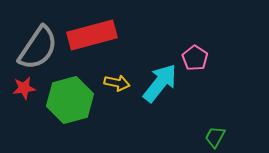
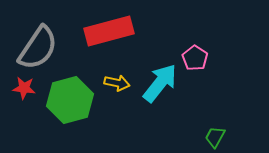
red rectangle: moved 17 px right, 4 px up
red star: rotated 15 degrees clockwise
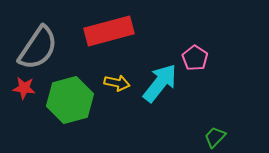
green trapezoid: rotated 15 degrees clockwise
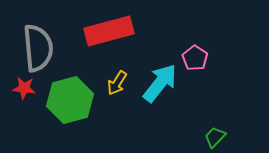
gray semicircle: rotated 39 degrees counterclockwise
yellow arrow: rotated 110 degrees clockwise
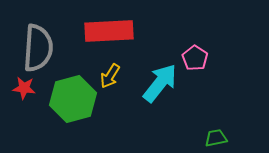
red rectangle: rotated 12 degrees clockwise
gray semicircle: rotated 9 degrees clockwise
yellow arrow: moved 7 px left, 7 px up
green hexagon: moved 3 px right, 1 px up
green trapezoid: moved 1 px right, 1 px down; rotated 35 degrees clockwise
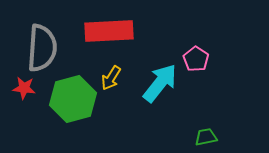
gray semicircle: moved 4 px right
pink pentagon: moved 1 px right, 1 px down
yellow arrow: moved 1 px right, 2 px down
green trapezoid: moved 10 px left, 1 px up
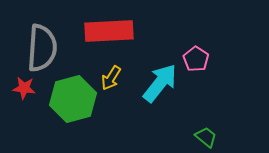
green trapezoid: rotated 50 degrees clockwise
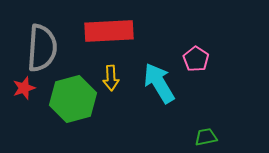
yellow arrow: rotated 35 degrees counterclockwise
cyan arrow: moved 1 px left; rotated 69 degrees counterclockwise
red star: rotated 25 degrees counterclockwise
green trapezoid: rotated 50 degrees counterclockwise
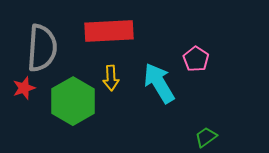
green hexagon: moved 2 px down; rotated 15 degrees counterclockwise
green trapezoid: rotated 25 degrees counterclockwise
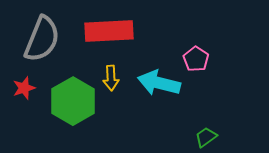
gray semicircle: moved 9 px up; rotated 18 degrees clockwise
cyan arrow: rotated 45 degrees counterclockwise
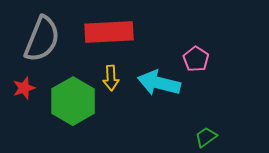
red rectangle: moved 1 px down
